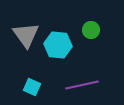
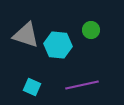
gray triangle: rotated 36 degrees counterclockwise
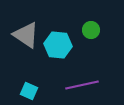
gray triangle: rotated 16 degrees clockwise
cyan square: moved 3 px left, 4 px down
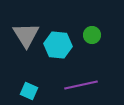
green circle: moved 1 px right, 5 px down
gray triangle: rotated 24 degrees clockwise
purple line: moved 1 px left
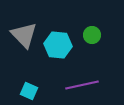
gray triangle: moved 2 px left; rotated 12 degrees counterclockwise
purple line: moved 1 px right
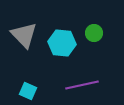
green circle: moved 2 px right, 2 px up
cyan hexagon: moved 4 px right, 2 px up
cyan square: moved 1 px left
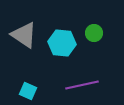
gray triangle: rotated 12 degrees counterclockwise
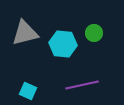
gray triangle: moved 1 px right, 2 px up; rotated 48 degrees counterclockwise
cyan hexagon: moved 1 px right, 1 px down
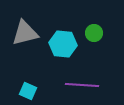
purple line: rotated 16 degrees clockwise
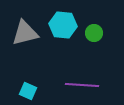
cyan hexagon: moved 19 px up
